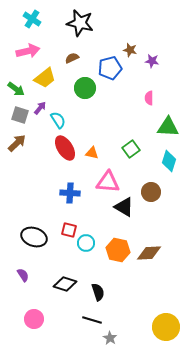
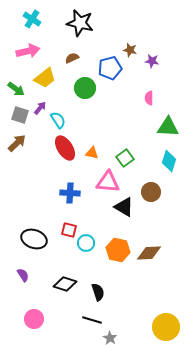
green square: moved 6 px left, 9 px down
black ellipse: moved 2 px down
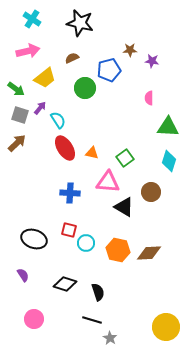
brown star: rotated 16 degrees counterclockwise
blue pentagon: moved 1 px left, 2 px down
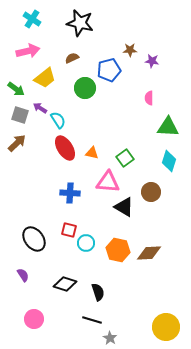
purple arrow: rotated 96 degrees counterclockwise
black ellipse: rotated 35 degrees clockwise
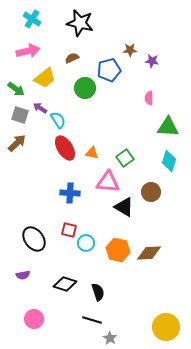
purple semicircle: rotated 112 degrees clockwise
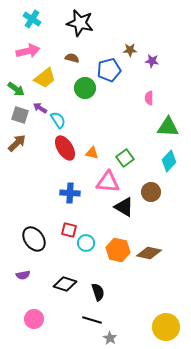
brown semicircle: rotated 40 degrees clockwise
cyan diamond: rotated 25 degrees clockwise
brown diamond: rotated 15 degrees clockwise
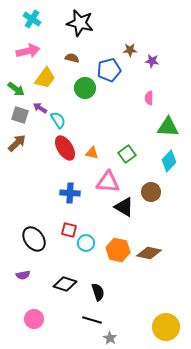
yellow trapezoid: rotated 15 degrees counterclockwise
green square: moved 2 px right, 4 px up
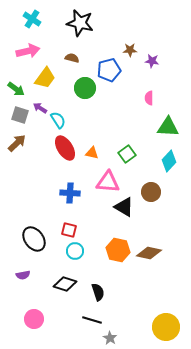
cyan circle: moved 11 px left, 8 px down
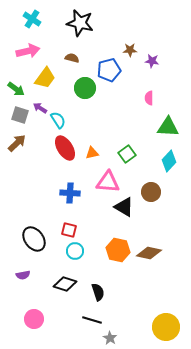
orange triangle: rotated 24 degrees counterclockwise
